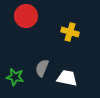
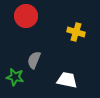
yellow cross: moved 6 px right
gray semicircle: moved 8 px left, 8 px up
white trapezoid: moved 2 px down
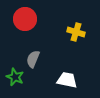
red circle: moved 1 px left, 3 px down
gray semicircle: moved 1 px left, 1 px up
green star: rotated 12 degrees clockwise
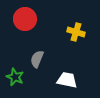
gray semicircle: moved 4 px right
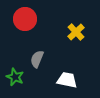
yellow cross: rotated 30 degrees clockwise
